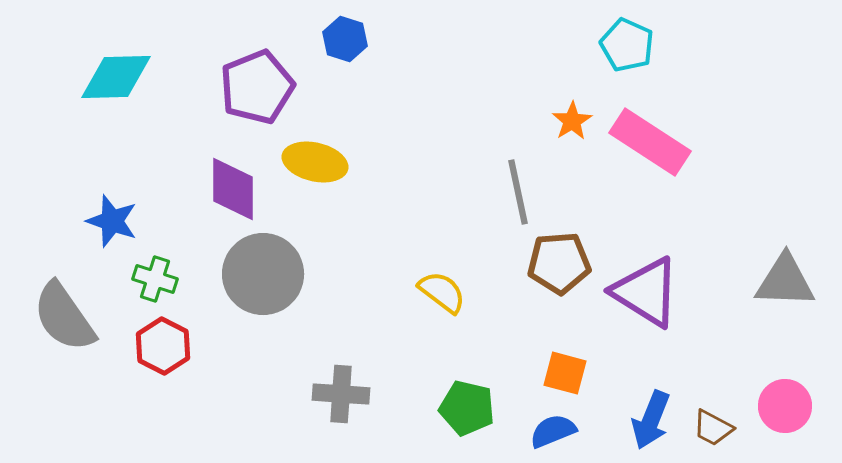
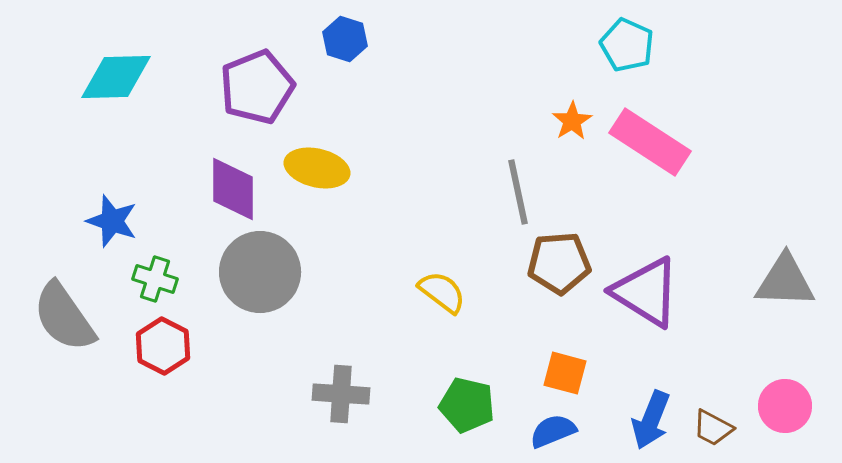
yellow ellipse: moved 2 px right, 6 px down
gray circle: moved 3 px left, 2 px up
green pentagon: moved 3 px up
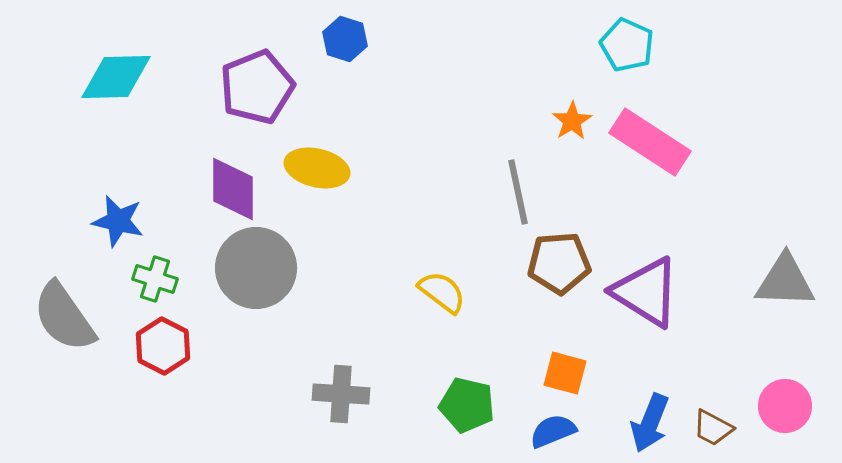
blue star: moved 6 px right; rotated 6 degrees counterclockwise
gray circle: moved 4 px left, 4 px up
blue arrow: moved 1 px left, 3 px down
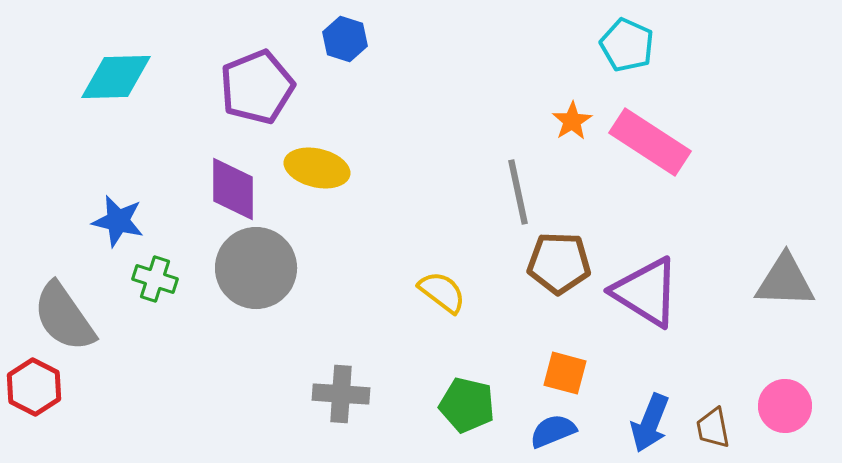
brown pentagon: rotated 6 degrees clockwise
red hexagon: moved 129 px left, 41 px down
brown trapezoid: rotated 51 degrees clockwise
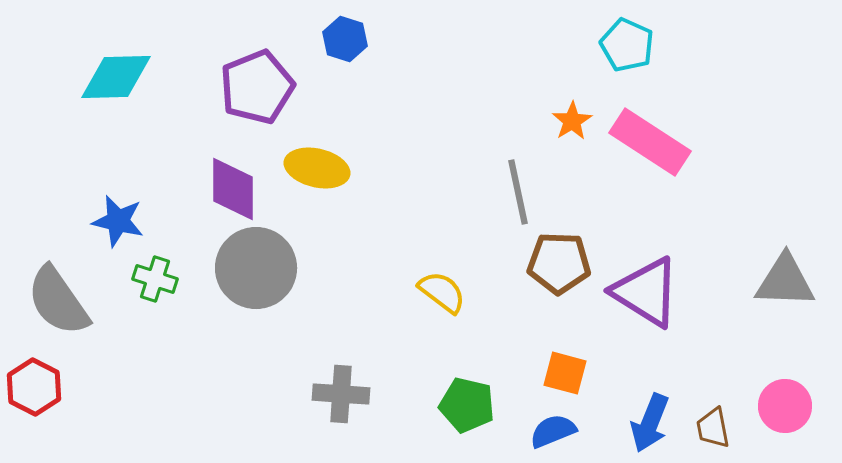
gray semicircle: moved 6 px left, 16 px up
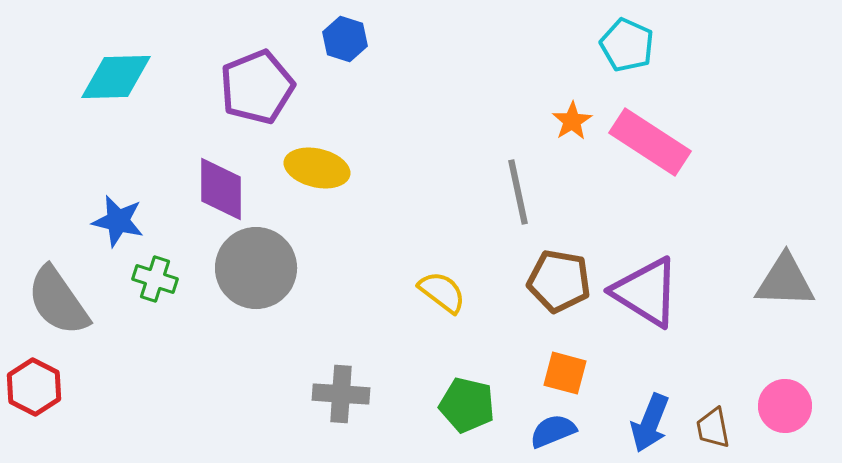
purple diamond: moved 12 px left
brown pentagon: moved 18 px down; rotated 8 degrees clockwise
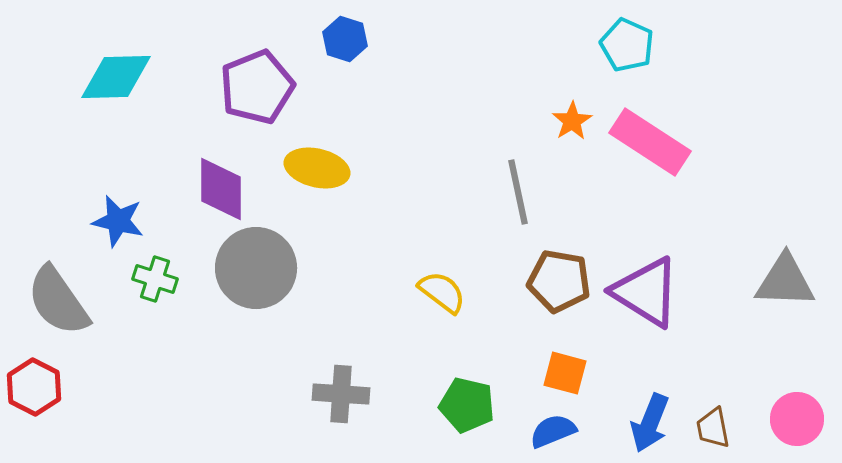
pink circle: moved 12 px right, 13 px down
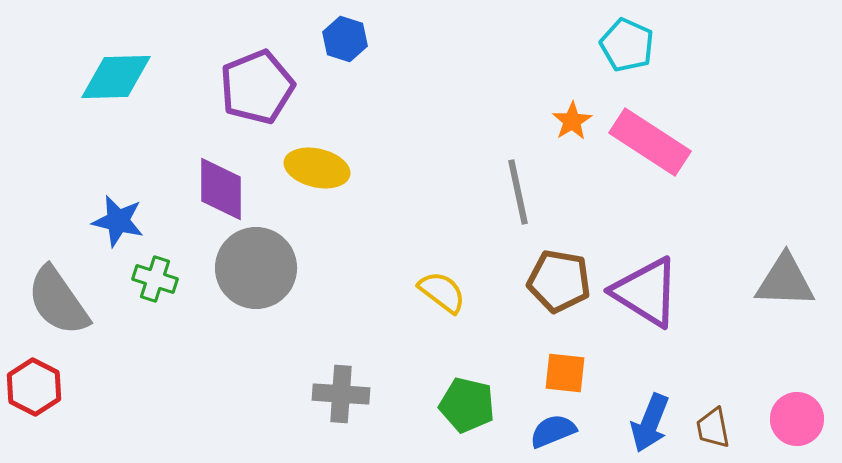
orange square: rotated 9 degrees counterclockwise
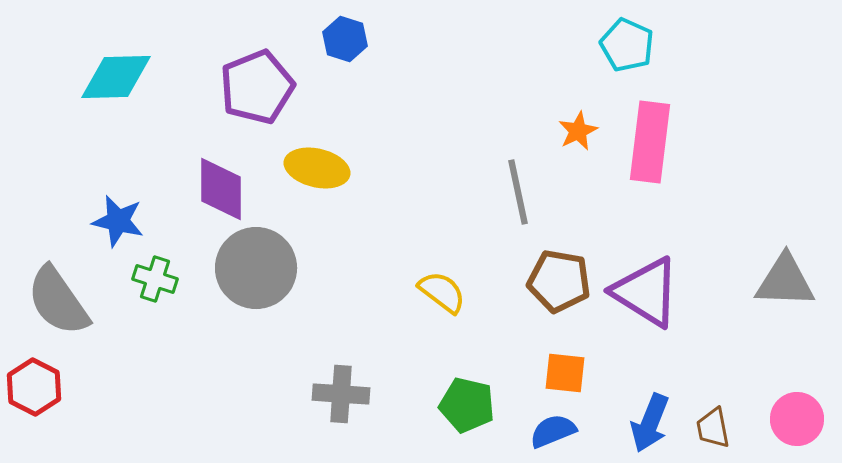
orange star: moved 6 px right, 10 px down; rotated 6 degrees clockwise
pink rectangle: rotated 64 degrees clockwise
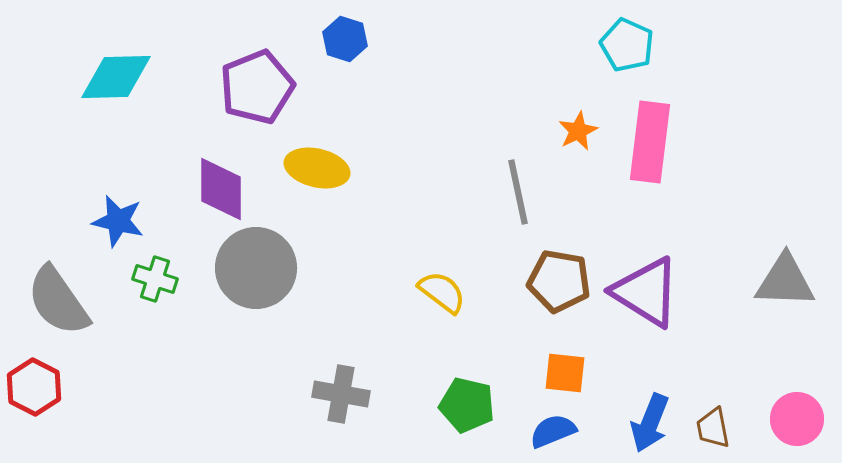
gray cross: rotated 6 degrees clockwise
